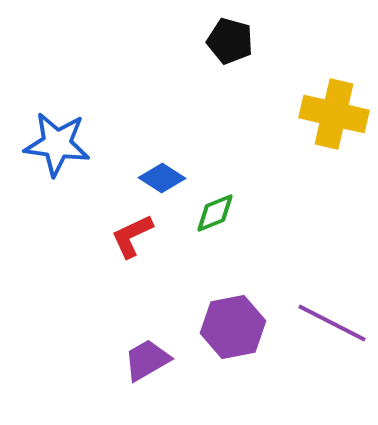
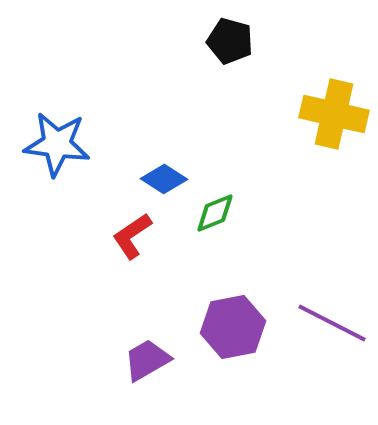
blue diamond: moved 2 px right, 1 px down
red L-shape: rotated 9 degrees counterclockwise
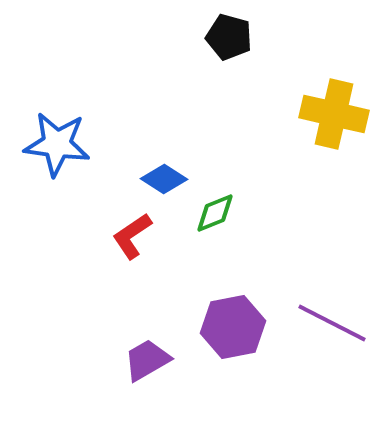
black pentagon: moved 1 px left, 4 px up
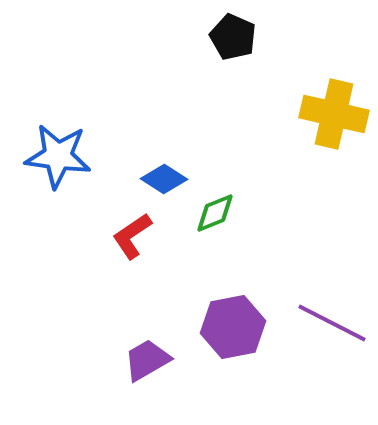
black pentagon: moved 4 px right; rotated 9 degrees clockwise
blue star: moved 1 px right, 12 px down
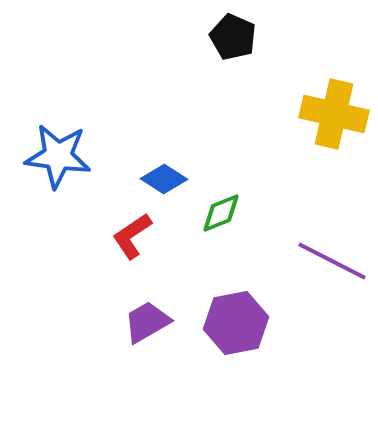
green diamond: moved 6 px right
purple line: moved 62 px up
purple hexagon: moved 3 px right, 4 px up
purple trapezoid: moved 38 px up
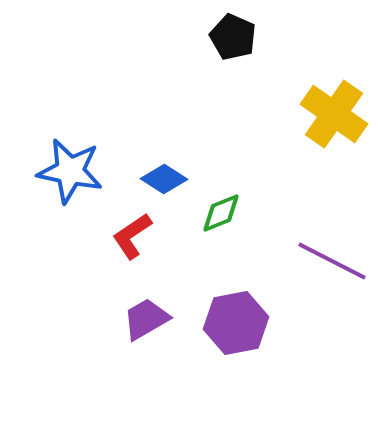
yellow cross: rotated 22 degrees clockwise
blue star: moved 12 px right, 15 px down; rotated 4 degrees clockwise
purple trapezoid: moved 1 px left, 3 px up
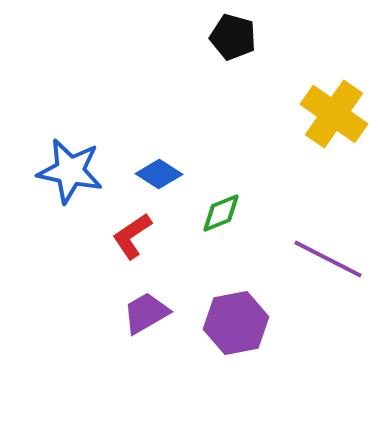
black pentagon: rotated 9 degrees counterclockwise
blue diamond: moved 5 px left, 5 px up
purple line: moved 4 px left, 2 px up
purple trapezoid: moved 6 px up
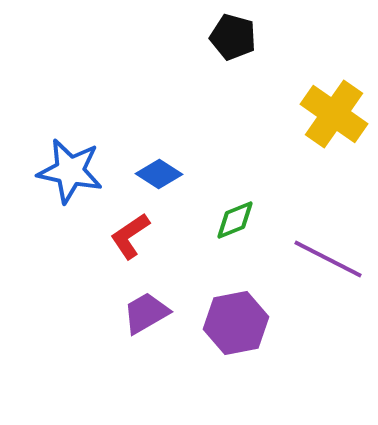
green diamond: moved 14 px right, 7 px down
red L-shape: moved 2 px left
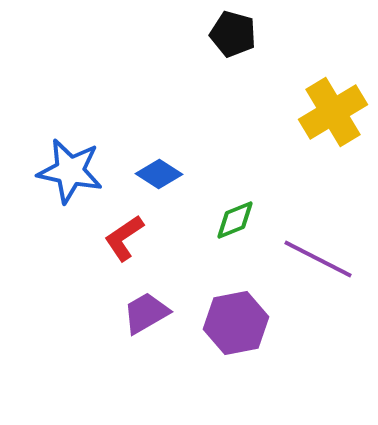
black pentagon: moved 3 px up
yellow cross: moved 1 px left, 2 px up; rotated 24 degrees clockwise
red L-shape: moved 6 px left, 2 px down
purple line: moved 10 px left
